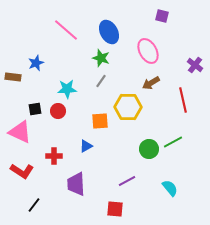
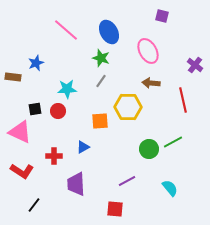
brown arrow: rotated 36 degrees clockwise
blue triangle: moved 3 px left, 1 px down
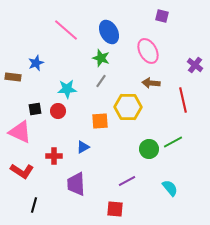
black line: rotated 21 degrees counterclockwise
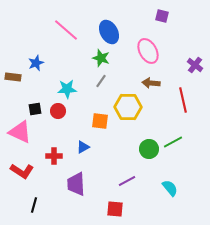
orange square: rotated 12 degrees clockwise
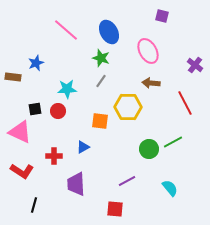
red line: moved 2 px right, 3 px down; rotated 15 degrees counterclockwise
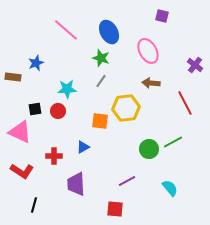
yellow hexagon: moved 2 px left, 1 px down; rotated 8 degrees counterclockwise
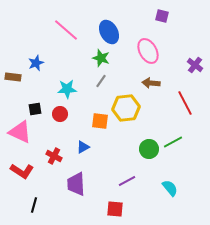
red circle: moved 2 px right, 3 px down
red cross: rotated 28 degrees clockwise
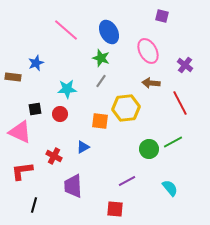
purple cross: moved 10 px left
red line: moved 5 px left
red L-shape: rotated 140 degrees clockwise
purple trapezoid: moved 3 px left, 2 px down
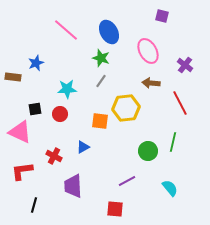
green line: rotated 48 degrees counterclockwise
green circle: moved 1 px left, 2 px down
